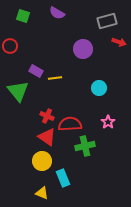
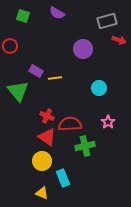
red arrow: moved 2 px up
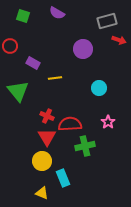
purple rectangle: moved 3 px left, 8 px up
red triangle: rotated 24 degrees clockwise
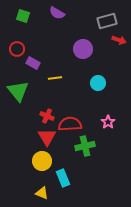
red circle: moved 7 px right, 3 px down
cyan circle: moved 1 px left, 5 px up
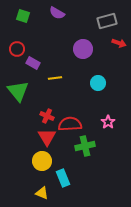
red arrow: moved 3 px down
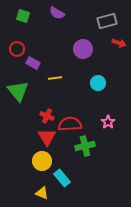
cyan rectangle: moved 1 px left; rotated 18 degrees counterclockwise
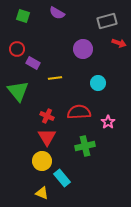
red semicircle: moved 9 px right, 12 px up
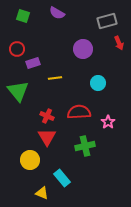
red arrow: rotated 48 degrees clockwise
purple rectangle: rotated 48 degrees counterclockwise
yellow circle: moved 12 px left, 1 px up
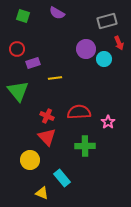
purple circle: moved 3 px right
cyan circle: moved 6 px right, 24 px up
red triangle: rotated 12 degrees counterclockwise
green cross: rotated 12 degrees clockwise
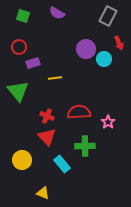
gray rectangle: moved 1 px right, 5 px up; rotated 48 degrees counterclockwise
red circle: moved 2 px right, 2 px up
yellow circle: moved 8 px left
cyan rectangle: moved 14 px up
yellow triangle: moved 1 px right
